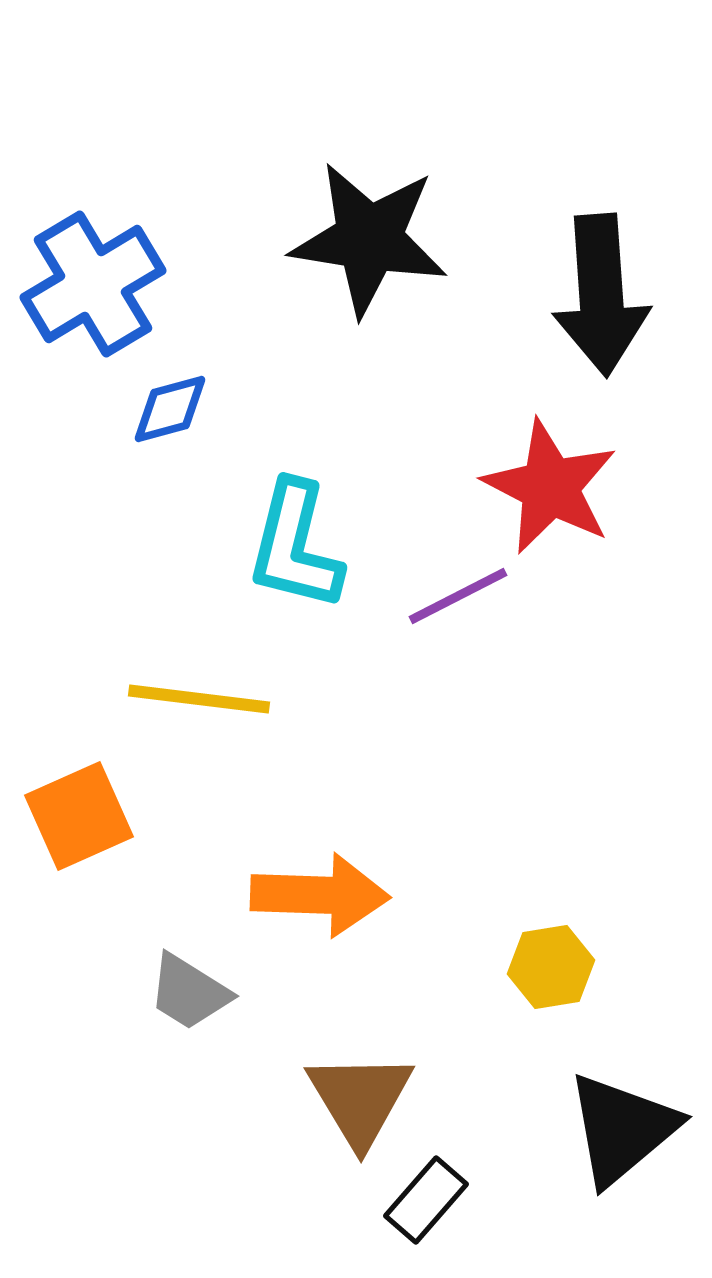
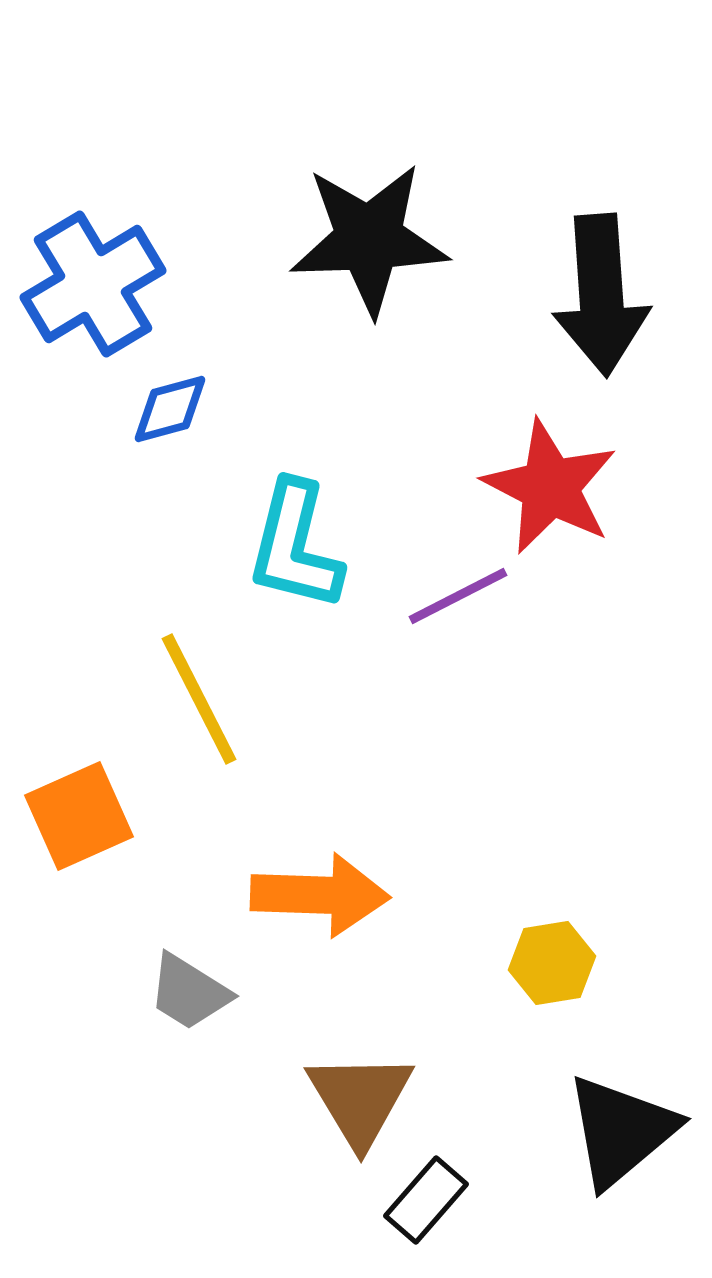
black star: rotated 11 degrees counterclockwise
yellow line: rotated 56 degrees clockwise
yellow hexagon: moved 1 px right, 4 px up
black triangle: moved 1 px left, 2 px down
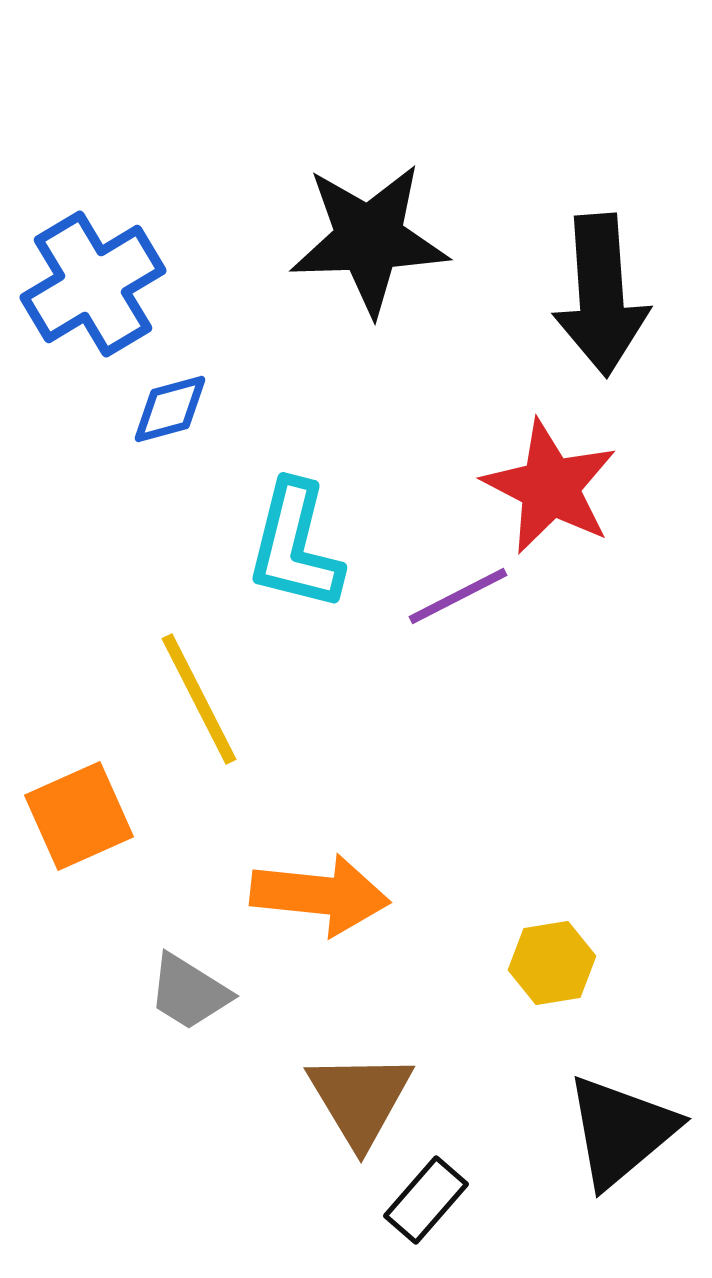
orange arrow: rotated 4 degrees clockwise
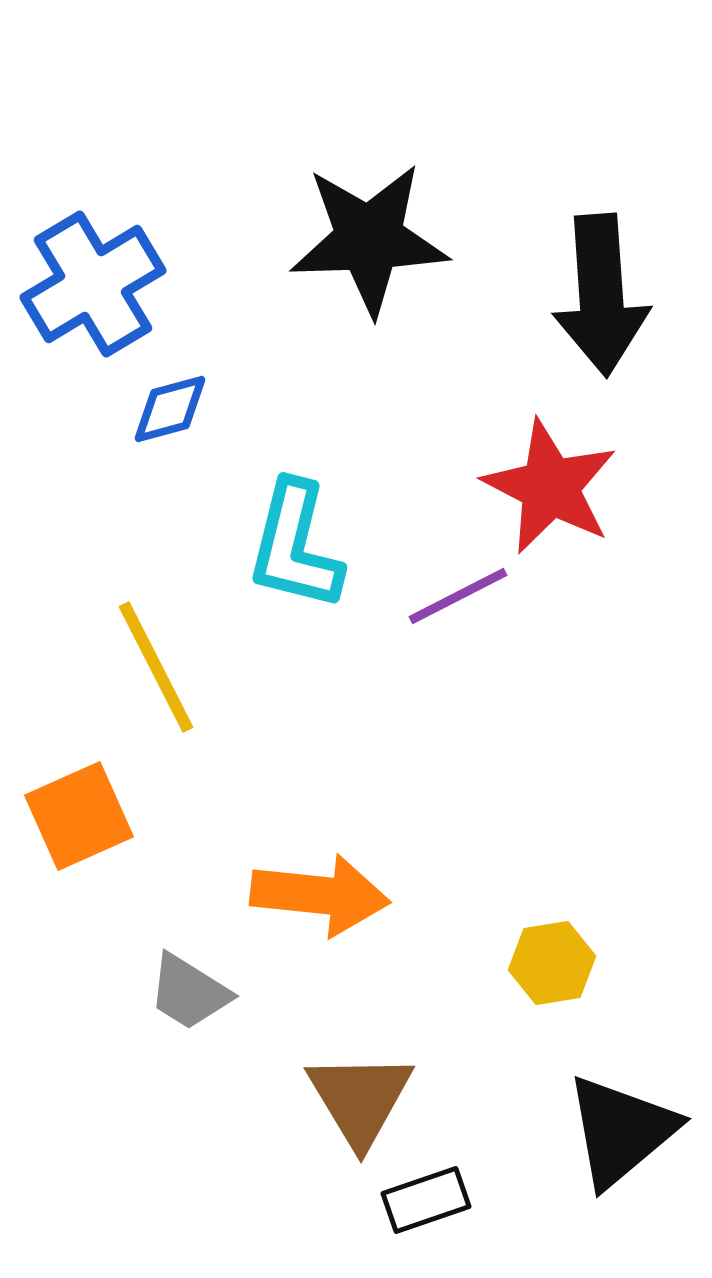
yellow line: moved 43 px left, 32 px up
black rectangle: rotated 30 degrees clockwise
